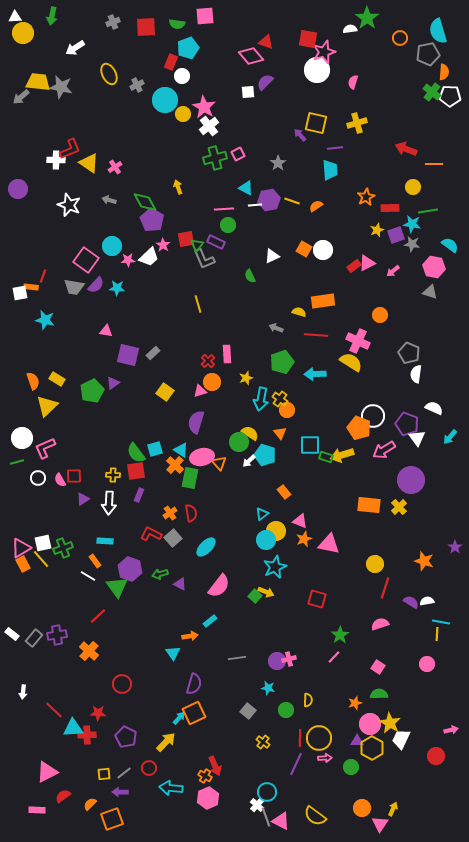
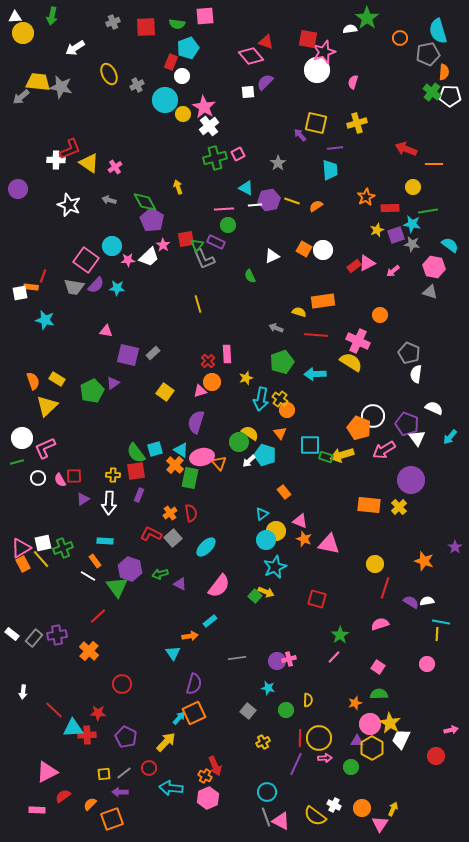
orange star at (304, 539): rotated 28 degrees counterclockwise
yellow cross at (263, 742): rotated 24 degrees clockwise
white cross at (257, 805): moved 77 px right; rotated 16 degrees counterclockwise
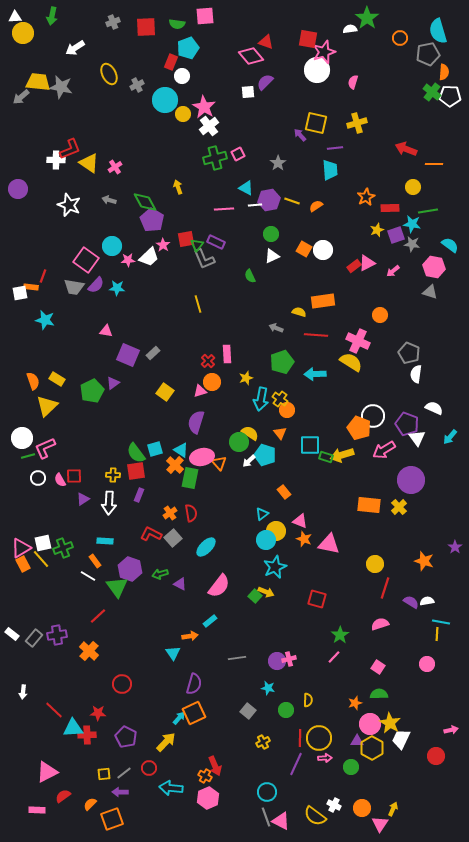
green circle at (228, 225): moved 43 px right, 9 px down
purple square at (128, 355): rotated 10 degrees clockwise
green line at (17, 462): moved 11 px right, 6 px up
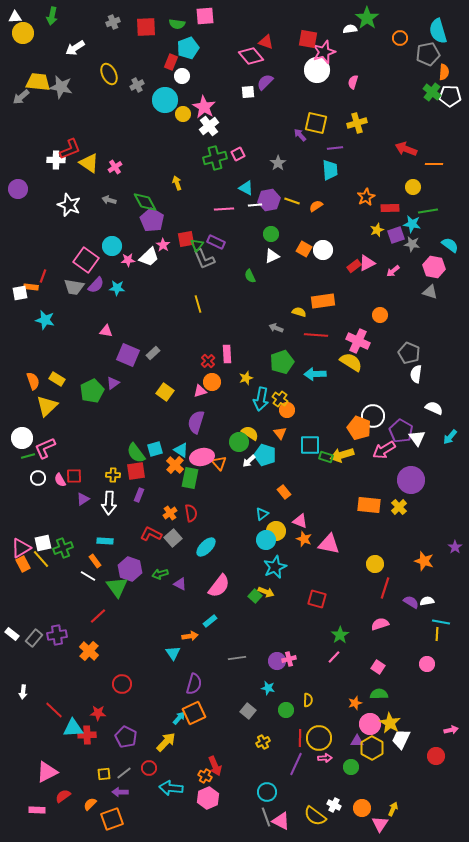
yellow arrow at (178, 187): moved 1 px left, 4 px up
purple pentagon at (407, 424): moved 6 px left, 7 px down; rotated 10 degrees clockwise
